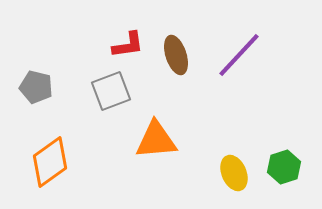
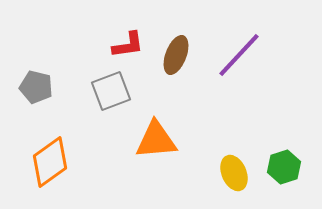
brown ellipse: rotated 39 degrees clockwise
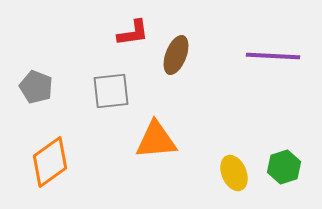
red L-shape: moved 5 px right, 12 px up
purple line: moved 34 px right, 1 px down; rotated 50 degrees clockwise
gray pentagon: rotated 8 degrees clockwise
gray square: rotated 15 degrees clockwise
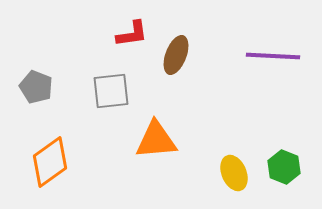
red L-shape: moved 1 px left, 1 px down
green hexagon: rotated 20 degrees counterclockwise
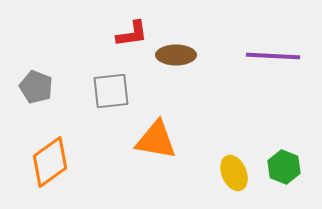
brown ellipse: rotated 69 degrees clockwise
orange triangle: rotated 15 degrees clockwise
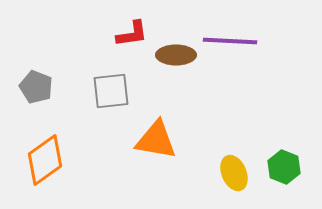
purple line: moved 43 px left, 15 px up
orange diamond: moved 5 px left, 2 px up
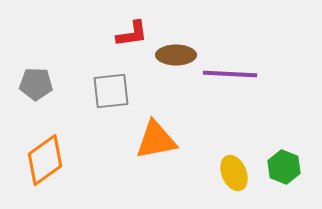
purple line: moved 33 px down
gray pentagon: moved 3 px up; rotated 20 degrees counterclockwise
orange triangle: rotated 21 degrees counterclockwise
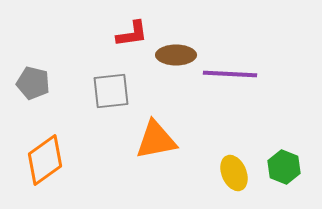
gray pentagon: moved 3 px left, 1 px up; rotated 12 degrees clockwise
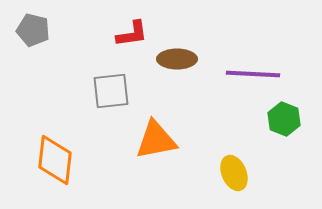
brown ellipse: moved 1 px right, 4 px down
purple line: moved 23 px right
gray pentagon: moved 53 px up
orange diamond: moved 10 px right; rotated 48 degrees counterclockwise
green hexagon: moved 48 px up
